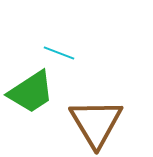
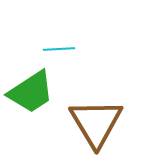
cyan line: moved 4 px up; rotated 24 degrees counterclockwise
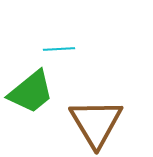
green trapezoid: rotated 6 degrees counterclockwise
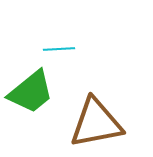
brown triangle: rotated 50 degrees clockwise
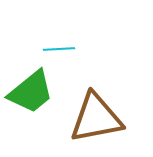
brown triangle: moved 5 px up
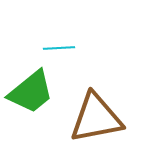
cyan line: moved 1 px up
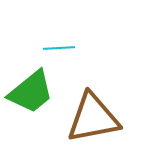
brown triangle: moved 3 px left
